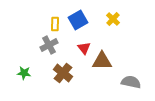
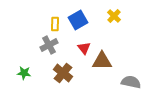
yellow cross: moved 1 px right, 3 px up
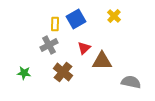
blue square: moved 2 px left, 1 px up
red triangle: rotated 24 degrees clockwise
brown cross: moved 1 px up
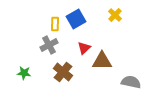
yellow cross: moved 1 px right, 1 px up
